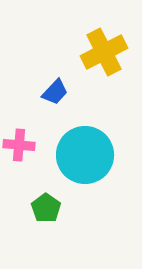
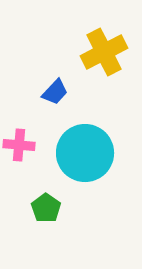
cyan circle: moved 2 px up
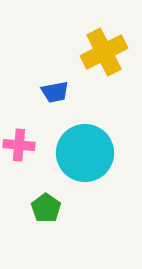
blue trapezoid: rotated 36 degrees clockwise
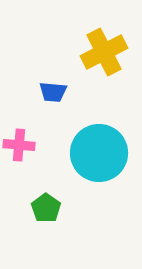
blue trapezoid: moved 2 px left; rotated 16 degrees clockwise
cyan circle: moved 14 px right
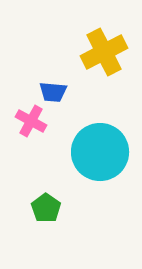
pink cross: moved 12 px right, 24 px up; rotated 24 degrees clockwise
cyan circle: moved 1 px right, 1 px up
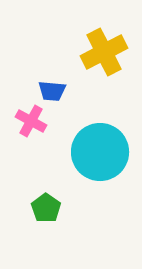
blue trapezoid: moved 1 px left, 1 px up
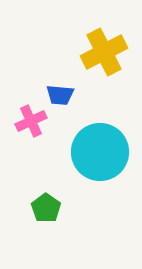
blue trapezoid: moved 8 px right, 4 px down
pink cross: rotated 36 degrees clockwise
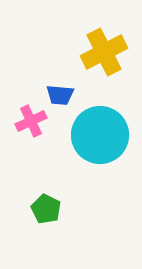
cyan circle: moved 17 px up
green pentagon: moved 1 px down; rotated 8 degrees counterclockwise
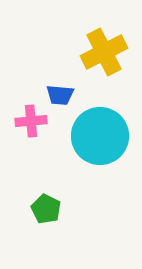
pink cross: rotated 20 degrees clockwise
cyan circle: moved 1 px down
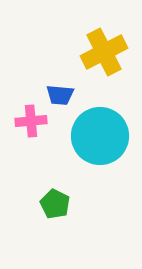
green pentagon: moved 9 px right, 5 px up
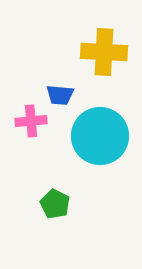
yellow cross: rotated 30 degrees clockwise
